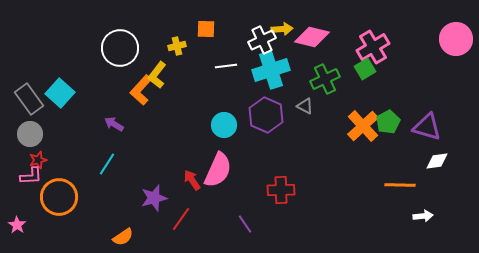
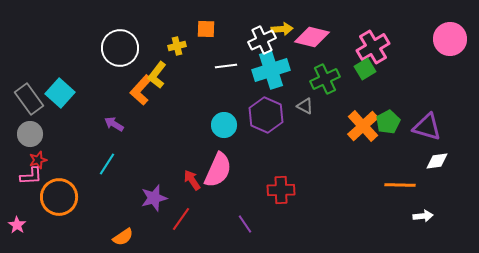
pink circle: moved 6 px left
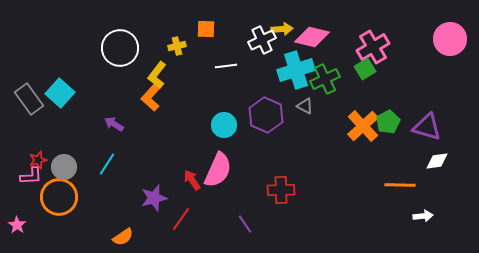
cyan cross: moved 25 px right
orange L-shape: moved 11 px right, 6 px down
gray circle: moved 34 px right, 33 px down
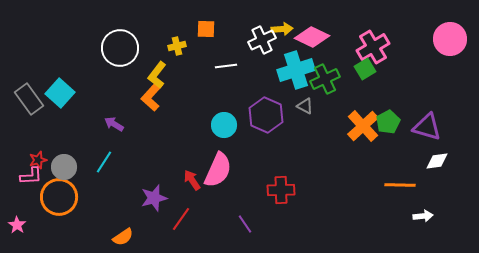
pink diamond: rotated 12 degrees clockwise
cyan line: moved 3 px left, 2 px up
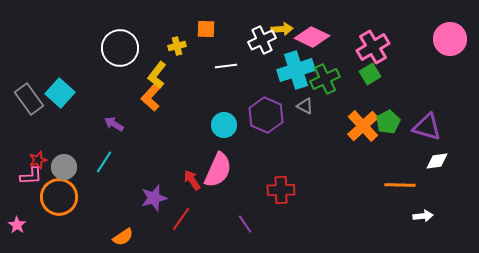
green square: moved 5 px right, 5 px down
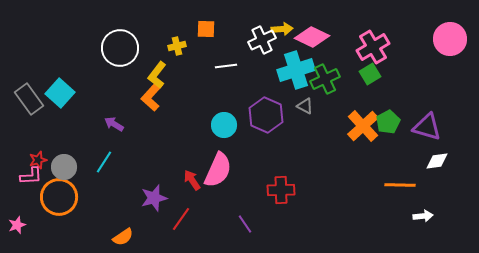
pink star: rotated 18 degrees clockwise
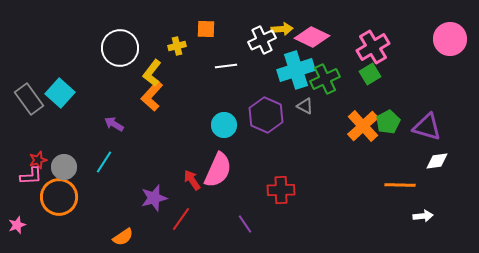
yellow L-shape: moved 5 px left, 2 px up
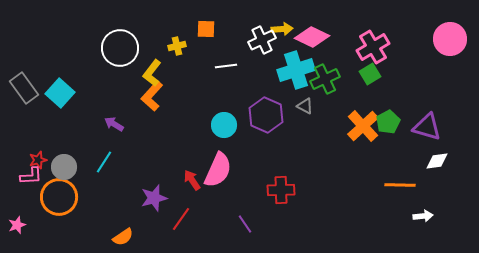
gray rectangle: moved 5 px left, 11 px up
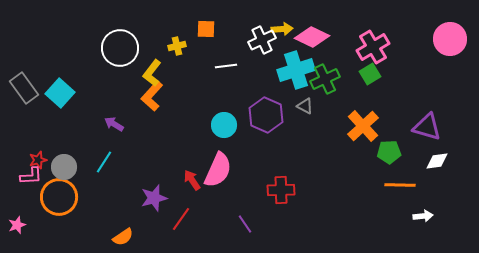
green pentagon: moved 1 px right, 30 px down; rotated 25 degrees clockwise
